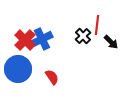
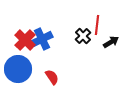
black arrow: rotated 77 degrees counterclockwise
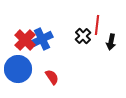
black arrow: rotated 133 degrees clockwise
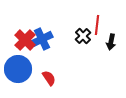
red semicircle: moved 3 px left, 1 px down
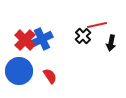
red line: rotated 72 degrees clockwise
black arrow: moved 1 px down
blue circle: moved 1 px right, 2 px down
red semicircle: moved 1 px right, 2 px up
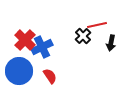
blue cross: moved 8 px down
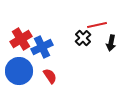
black cross: moved 2 px down
red cross: moved 4 px left, 1 px up; rotated 15 degrees clockwise
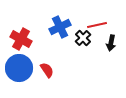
red cross: rotated 30 degrees counterclockwise
blue cross: moved 18 px right, 20 px up
blue circle: moved 3 px up
red semicircle: moved 3 px left, 6 px up
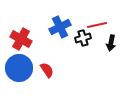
black cross: rotated 28 degrees clockwise
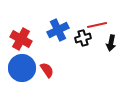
blue cross: moved 2 px left, 3 px down
blue circle: moved 3 px right
